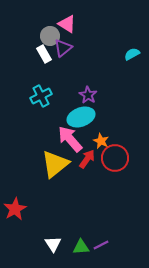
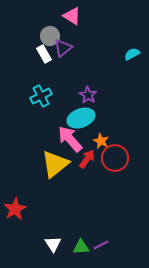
pink triangle: moved 5 px right, 8 px up
cyan ellipse: moved 1 px down
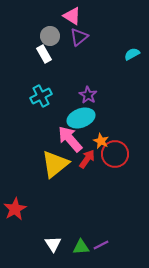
purple triangle: moved 16 px right, 11 px up
red circle: moved 4 px up
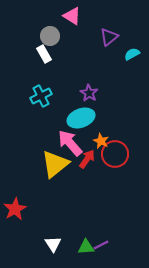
purple triangle: moved 30 px right
purple star: moved 1 px right, 2 px up
pink arrow: moved 4 px down
green triangle: moved 5 px right
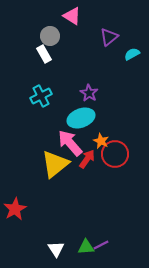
white triangle: moved 3 px right, 5 px down
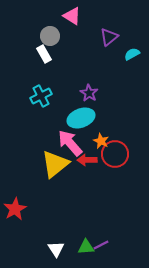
red arrow: moved 1 px down; rotated 126 degrees counterclockwise
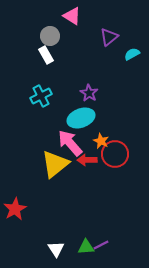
white rectangle: moved 2 px right, 1 px down
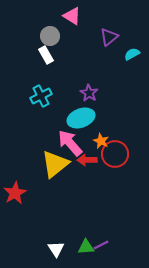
red star: moved 16 px up
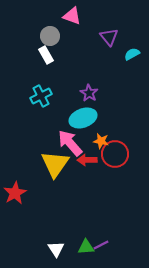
pink triangle: rotated 12 degrees counterclockwise
purple triangle: rotated 30 degrees counterclockwise
cyan ellipse: moved 2 px right
orange star: rotated 14 degrees counterclockwise
yellow triangle: rotated 16 degrees counterclockwise
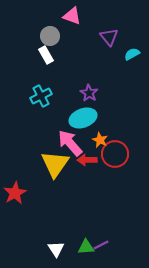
orange star: moved 1 px left, 1 px up; rotated 14 degrees clockwise
